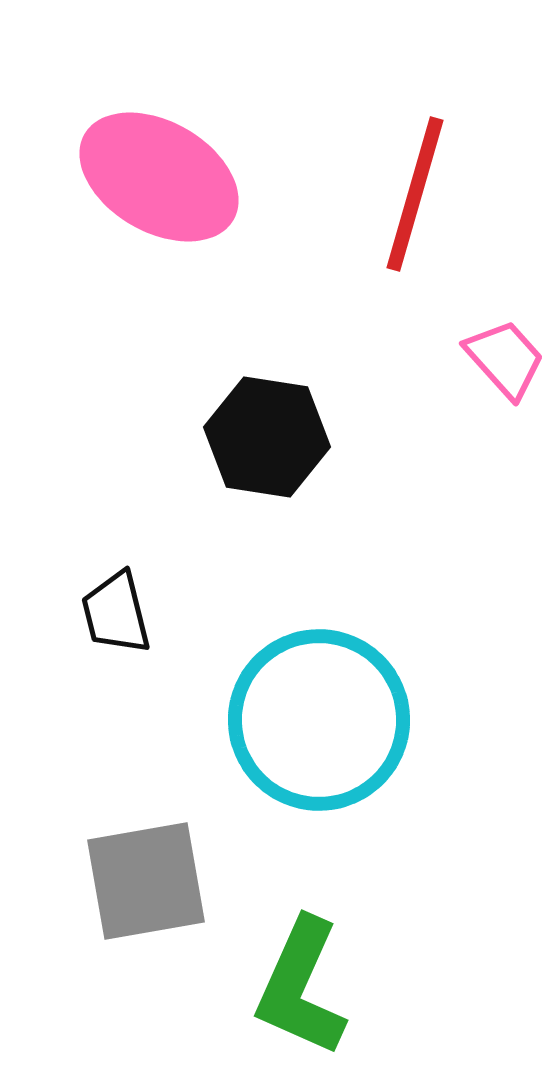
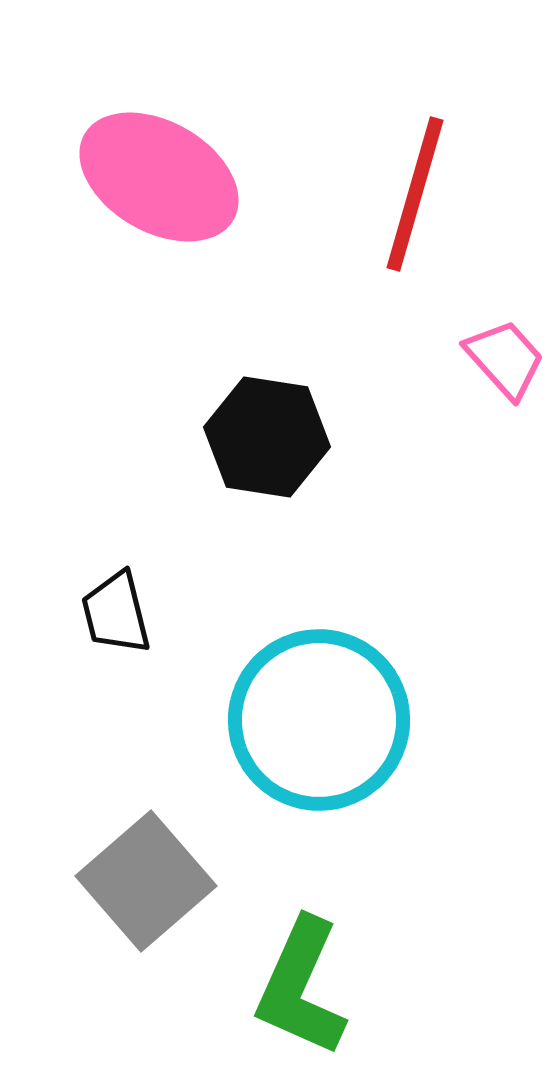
gray square: rotated 31 degrees counterclockwise
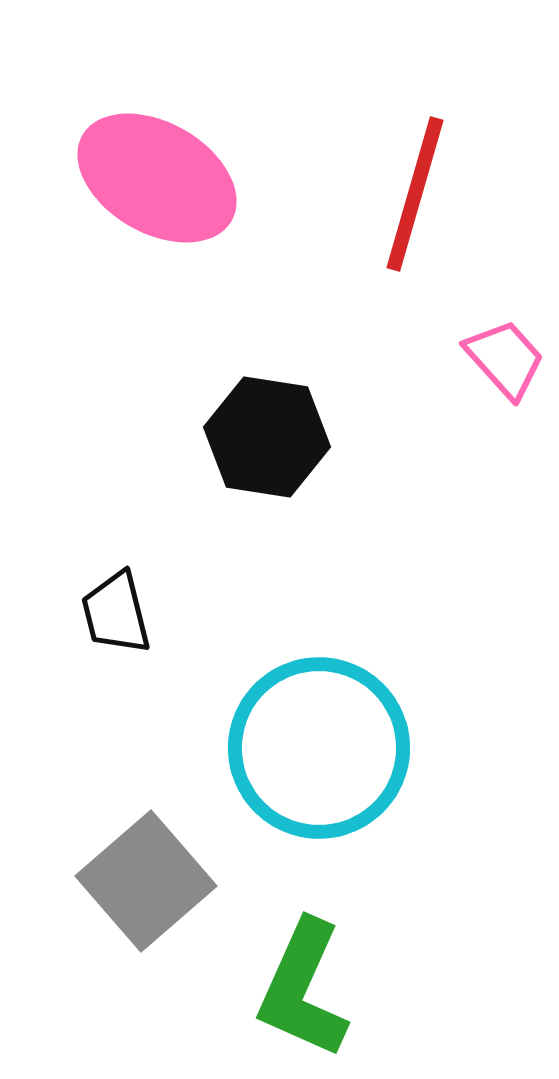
pink ellipse: moved 2 px left, 1 px down
cyan circle: moved 28 px down
green L-shape: moved 2 px right, 2 px down
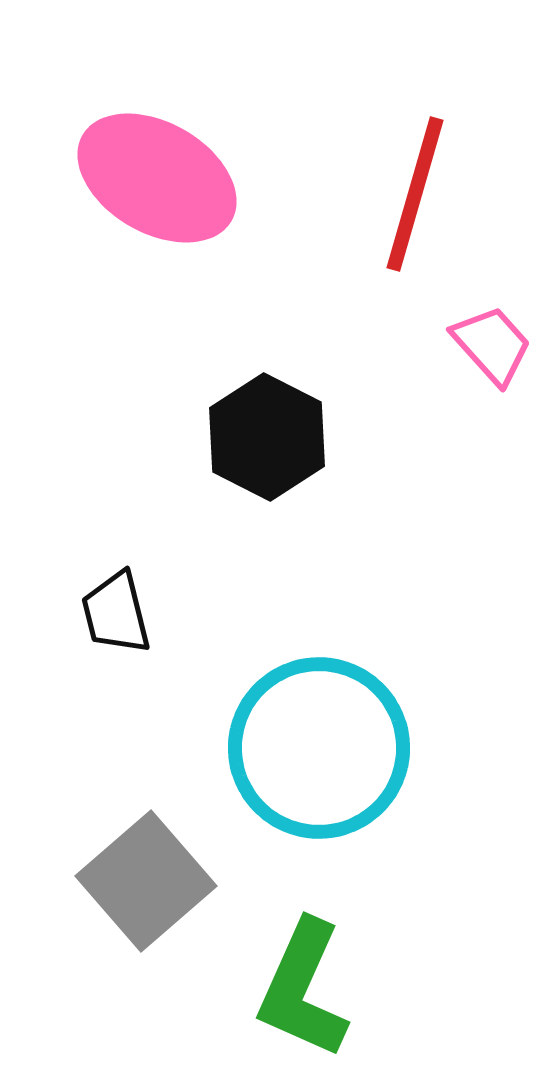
pink trapezoid: moved 13 px left, 14 px up
black hexagon: rotated 18 degrees clockwise
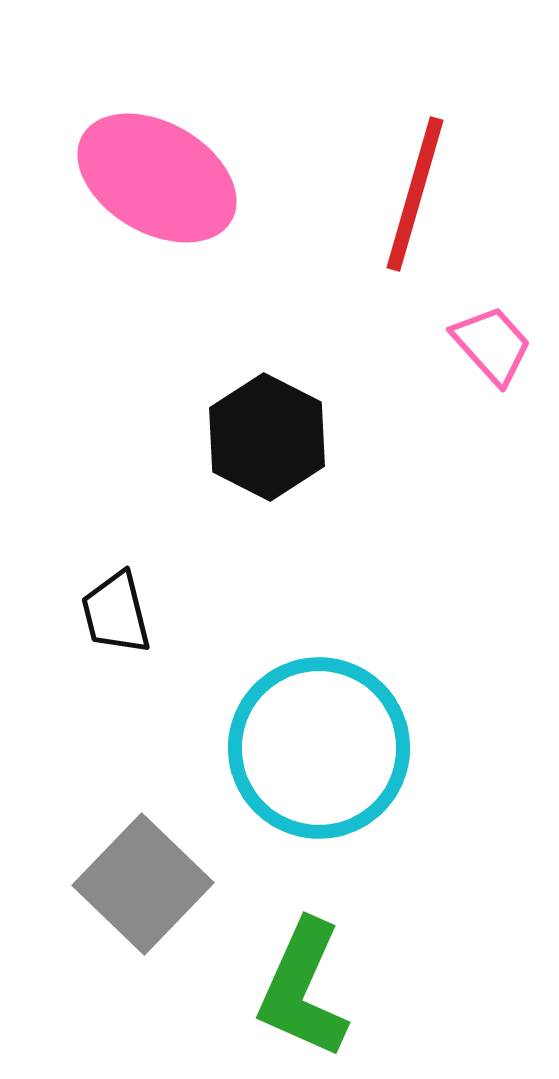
gray square: moved 3 px left, 3 px down; rotated 5 degrees counterclockwise
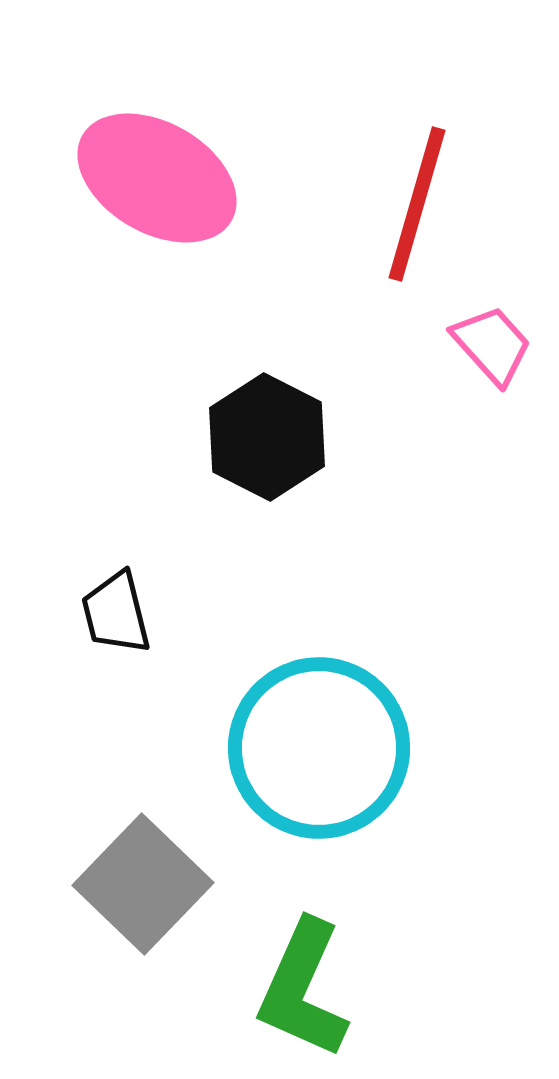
red line: moved 2 px right, 10 px down
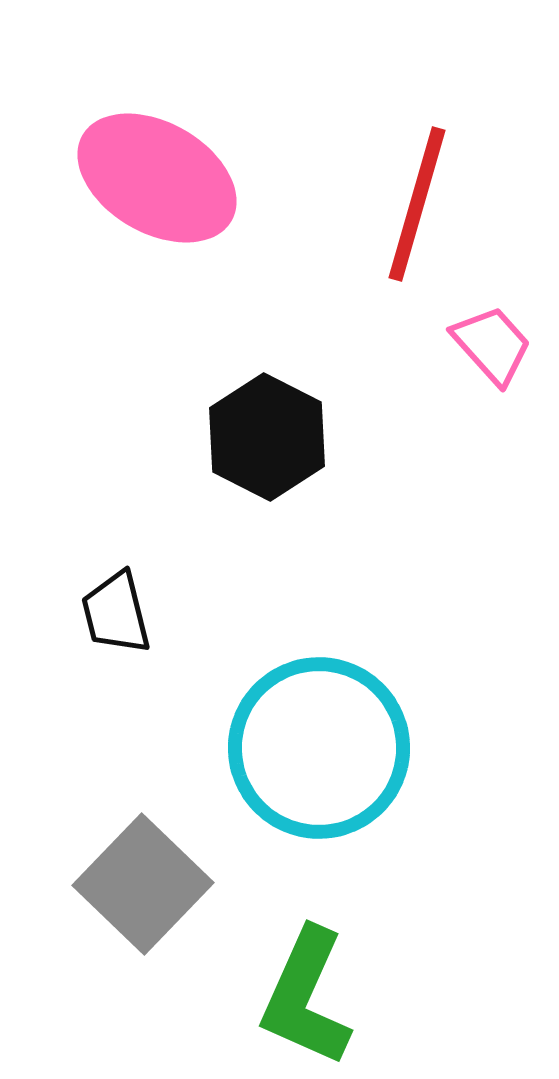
green L-shape: moved 3 px right, 8 px down
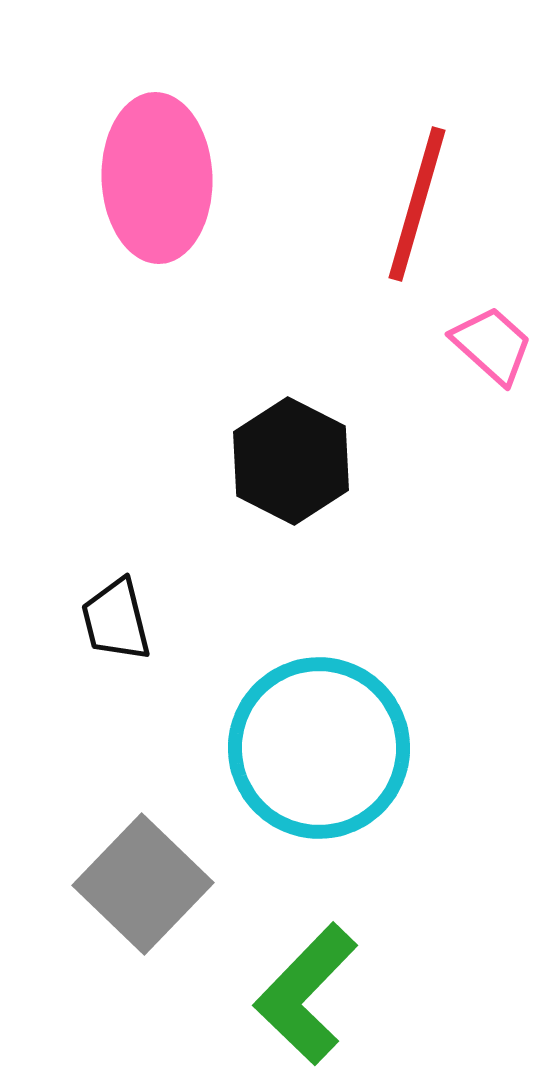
pink ellipse: rotated 58 degrees clockwise
pink trapezoid: rotated 6 degrees counterclockwise
black hexagon: moved 24 px right, 24 px down
black trapezoid: moved 7 px down
green L-shape: moved 3 px up; rotated 20 degrees clockwise
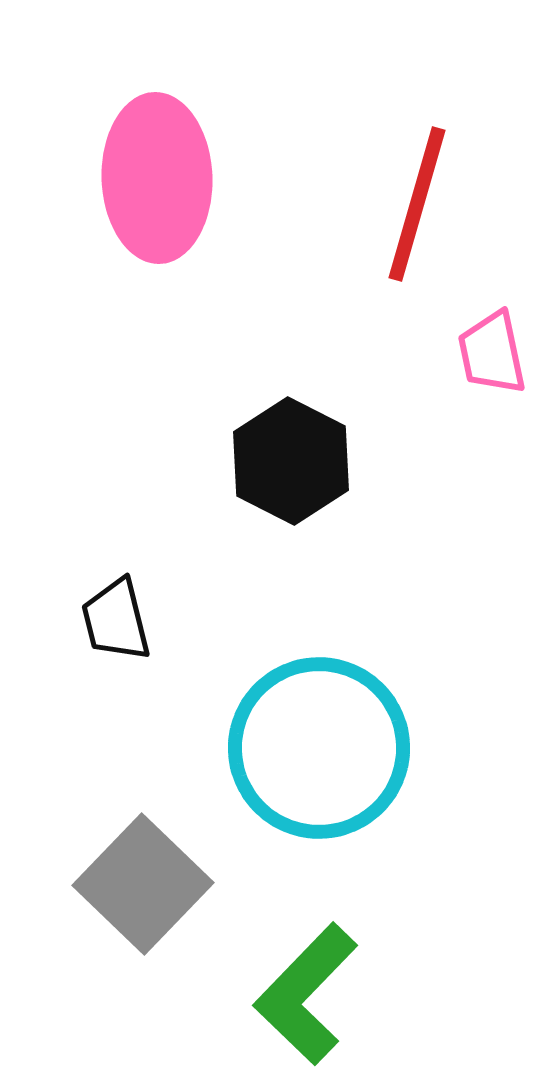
pink trapezoid: moved 8 px down; rotated 144 degrees counterclockwise
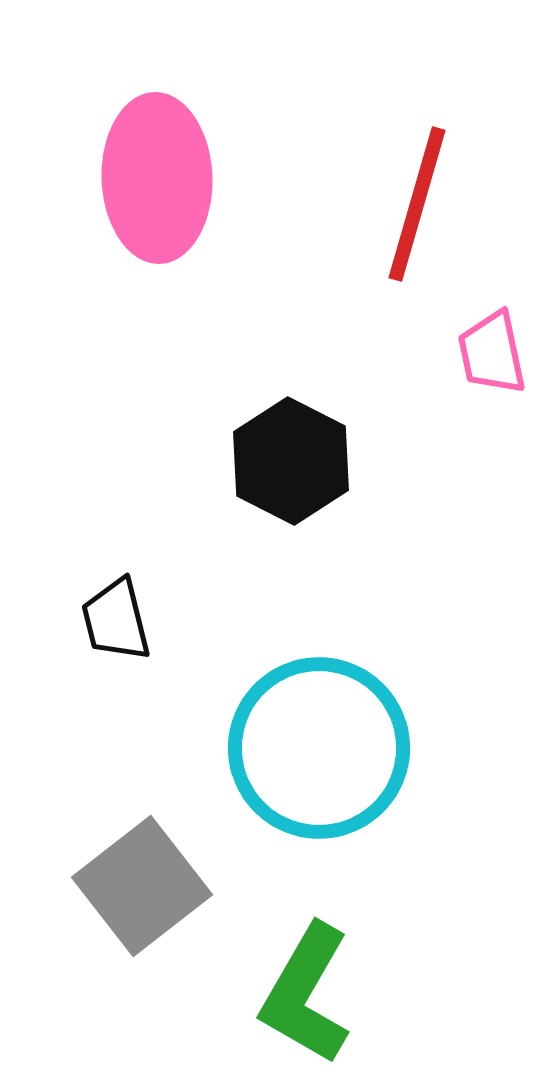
gray square: moved 1 px left, 2 px down; rotated 8 degrees clockwise
green L-shape: rotated 14 degrees counterclockwise
